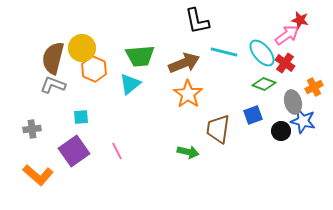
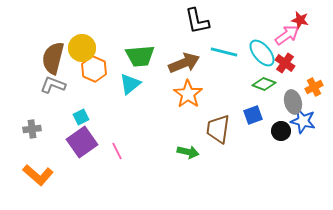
cyan square: rotated 21 degrees counterclockwise
purple square: moved 8 px right, 9 px up
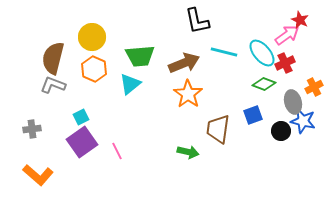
red star: rotated 12 degrees clockwise
yellow circle: moved 10 px right, 11 px up
red cross: rotated 30 degrees clockwise
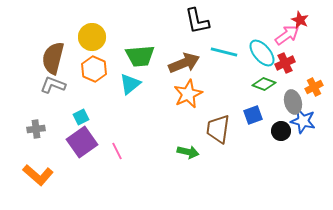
orange star: rotated 12 degrees clockwise
gray cross: moved 4 px right
